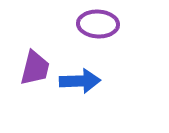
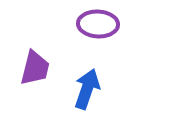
blue arrow: moved 7 px right, 8 px down; rotated 69 degrees counterclockwise
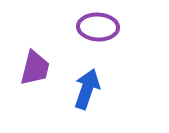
purple ellipse: moved 3 px down
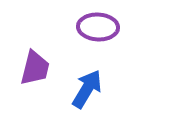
blue arrow: rotated 12 degrees clockwise
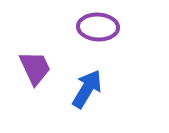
purple trapezoid: rotated 39 degrees counterclockwise
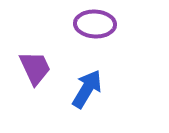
purple ellipse: moved 3 px left, 3 px up
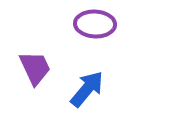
blue arrow: rotated 9 degrees clockwise
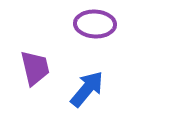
purple trapezoid: rotated 12 degrees clockwise
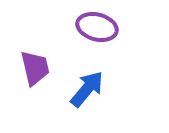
purple ellipse: moved 2 px right, 3 px down; rotated 12 degrees clockwise
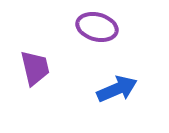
blue arrow: moved 30 px right; rotated 27 degrees clockwise
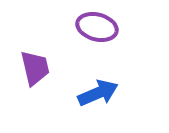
blue arrow: moved 19 px left, 4 px down
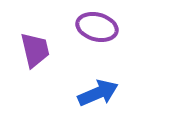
purple trapezoid: moved 18 px up
